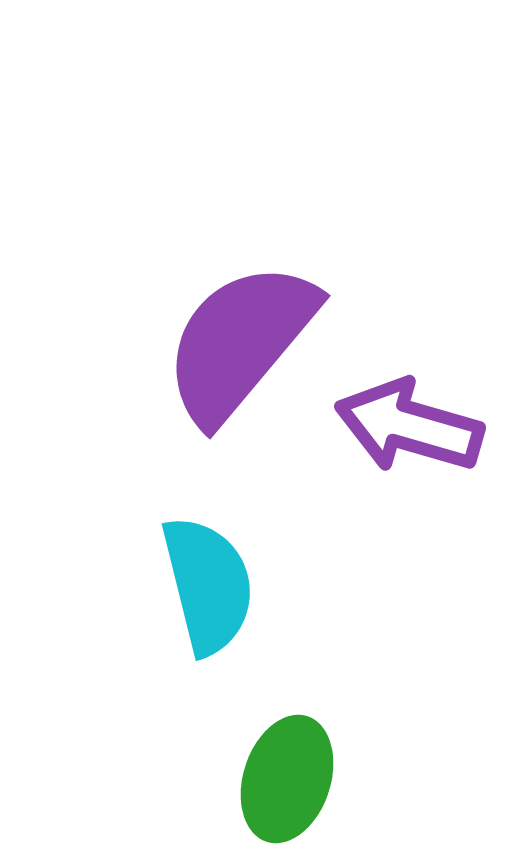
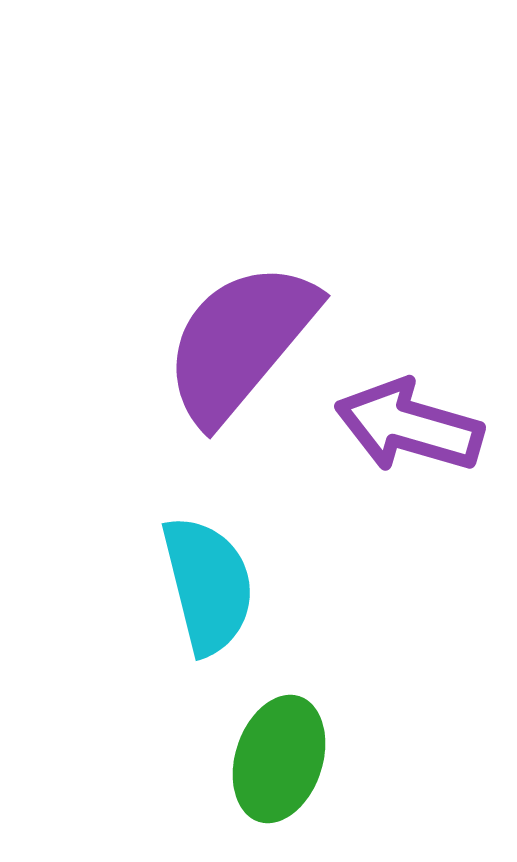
green ellipse: moved 8 px left, 20 px up
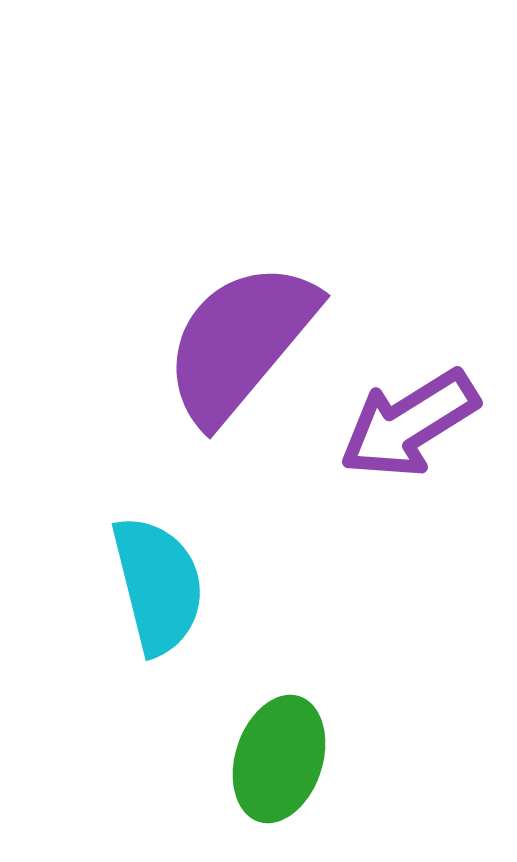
purple arrow: moved 2 px up; rotated 48 degrees counterclockwise
cyan semicircle: moved 50 px left
